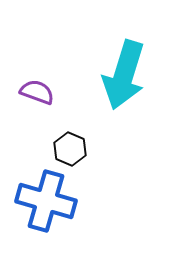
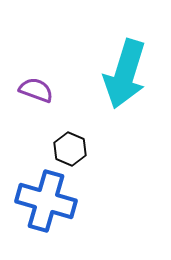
cyan arrow: moved 1 px right, 1 px up
purple semicircle: moved 1 px left, 2 px up
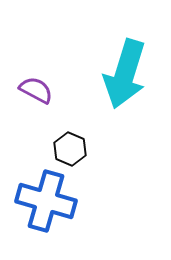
purple semicircle: rotated 8 degrees clockwise
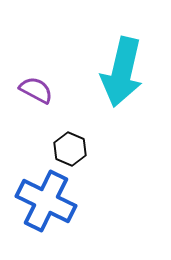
cyan arrow: moved 3 px left, 2 px up; rotated 4 degrees counterclockwise
blue cross: rotated 10 degrees clockwise
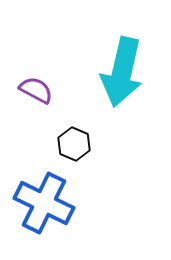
black hexagon: moved 4 px right, 5 px up
blue cross: moved 2 px left, 2 px down
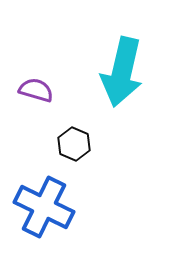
purple semicircle: rotated 12 degrees counterclockwise
blue cross: moved 4 px down
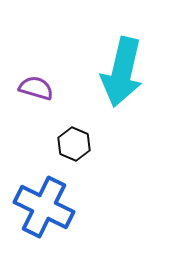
purple semicircle: moved 2 px up
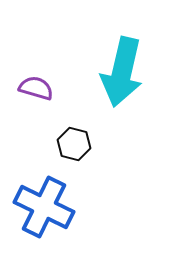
black hexagon: rotated 8 degrees counterclockwise
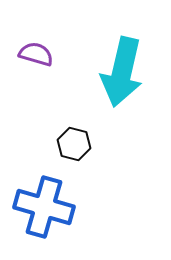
purple semicircle: moved 34 px up
blue cross: rotated 10 degrees counterclockwise
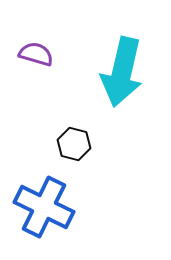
blue cross: rotated 10 degrees clockwise
